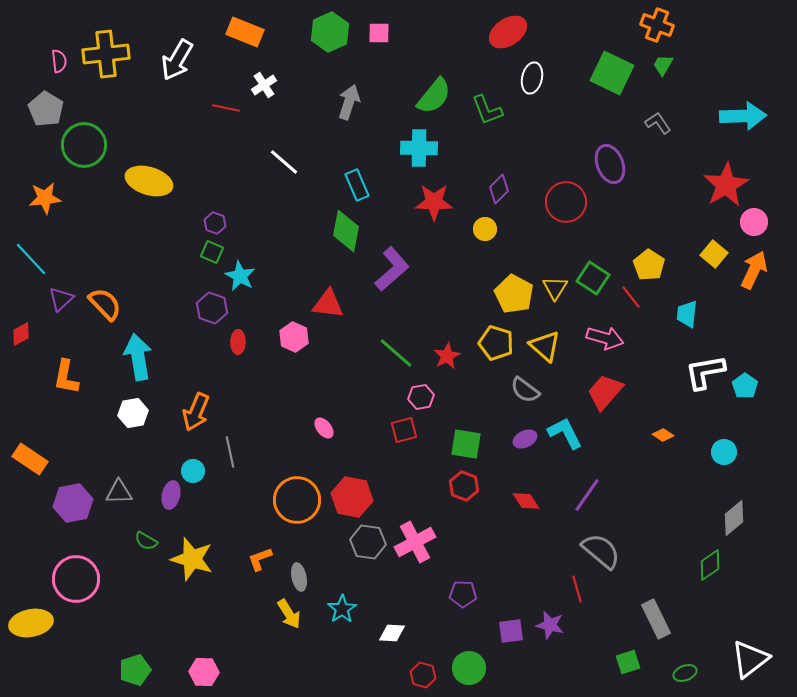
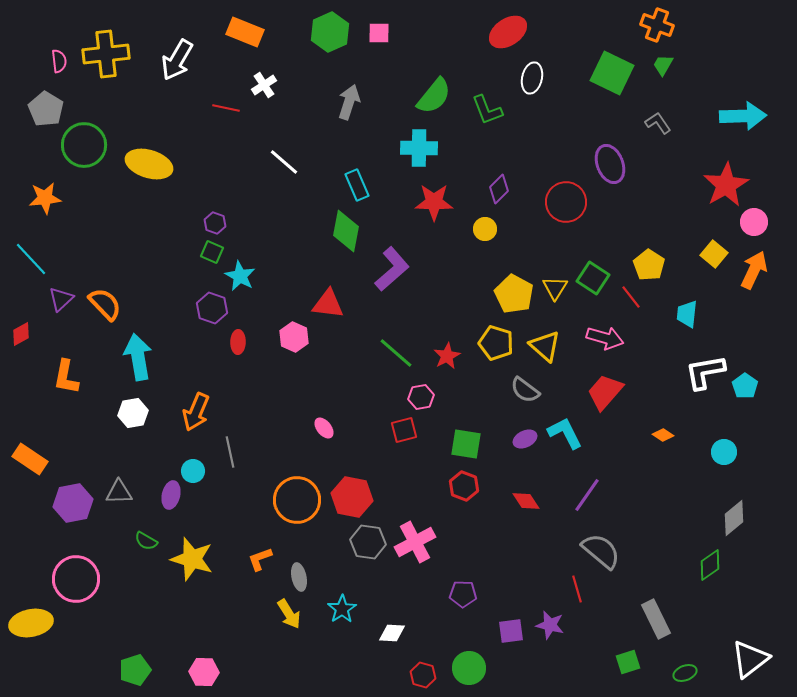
yellow ellipse at (149, 181): moved 17 px up
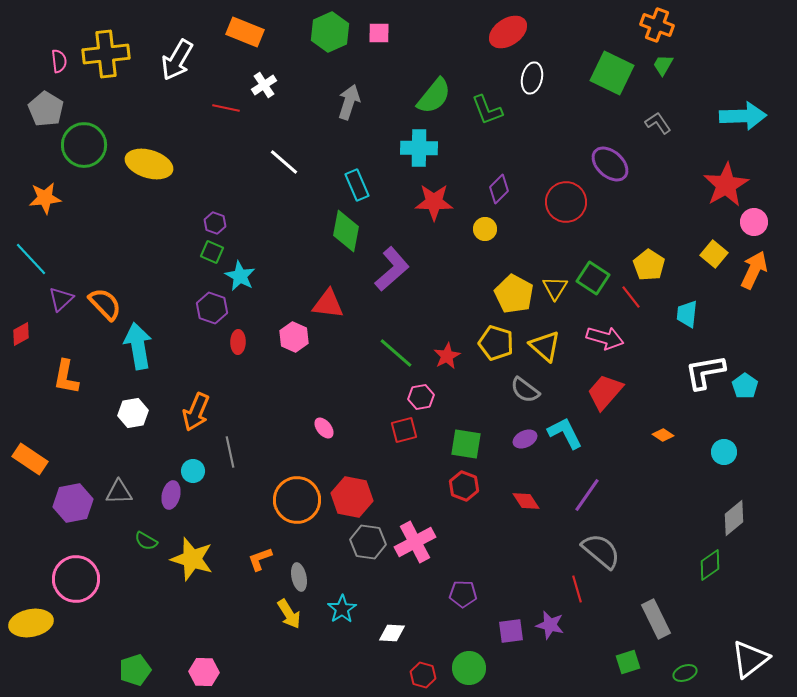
purple ellipse at (610, 164): rotated 27 degrees counterclockwise
cyan arrow at (138, 357): moved 11 px up
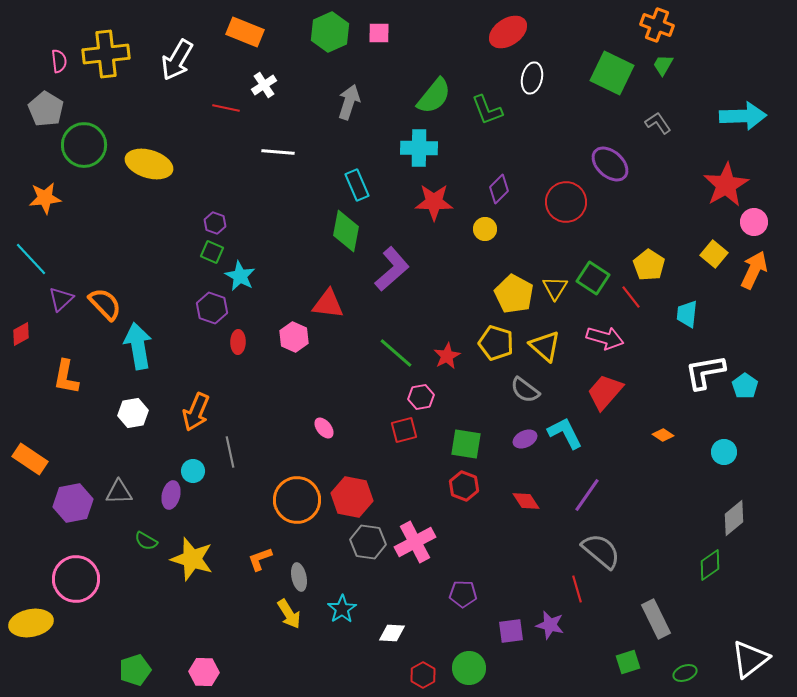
white line at (284, 162): moved 6 px left, 10 px up; rotated 36 degrees counterclockwise
red hexagon at (423, 675): rotated 15 degrees clockwise
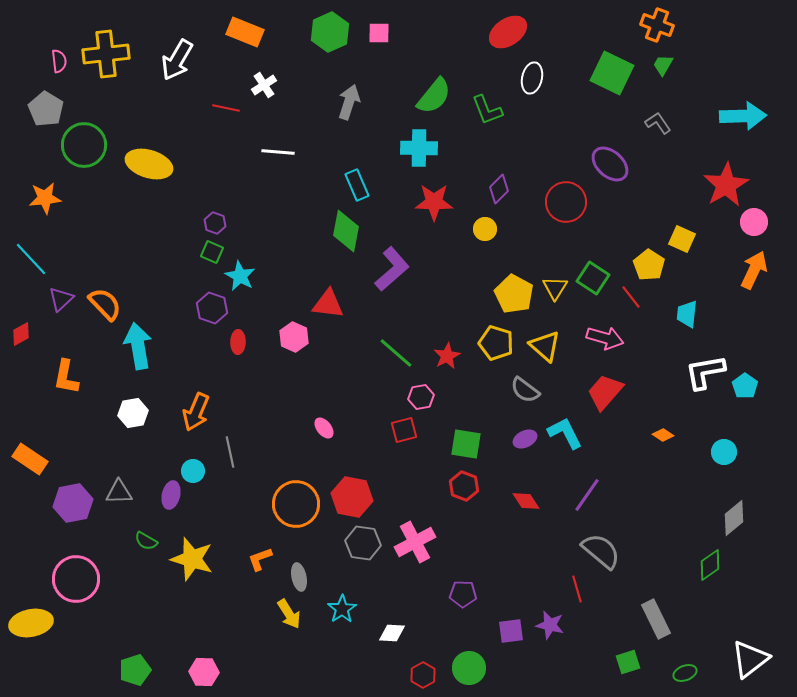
yellow square at (714, 254): moved 32 px left, 15 px up; rotated 16 degrees counterclockwise
orange circle at (297, 500): moved 1 px left, 4 px down
gray hexagon at (368, 542): moved 5 px left, 1 px down
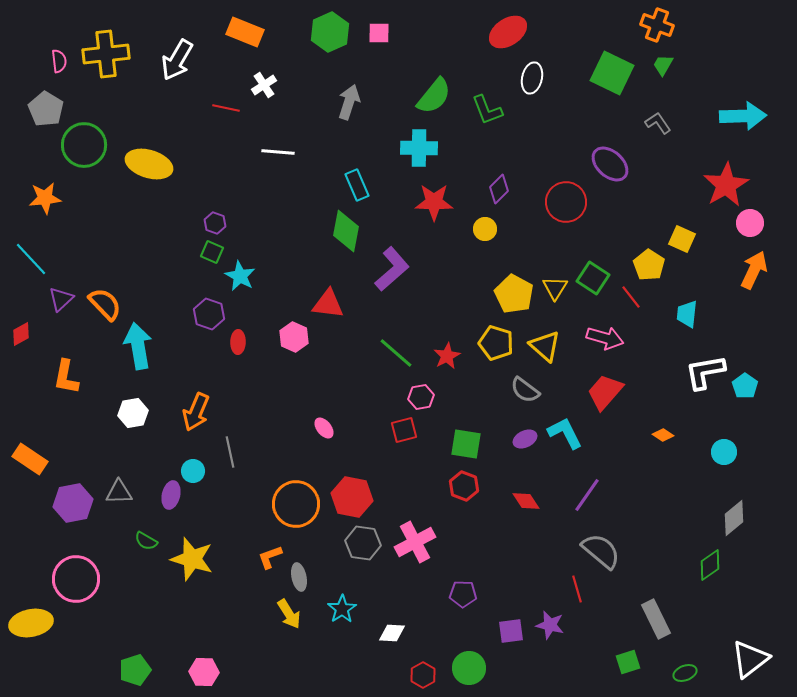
pink circle at (754, 222): moved 4 px left, 1 px down
purple hexagon at (212, 308): moved 3 px left, 6 px down
orange L-shape at (260, 559): moved 10 px right, 2 px up
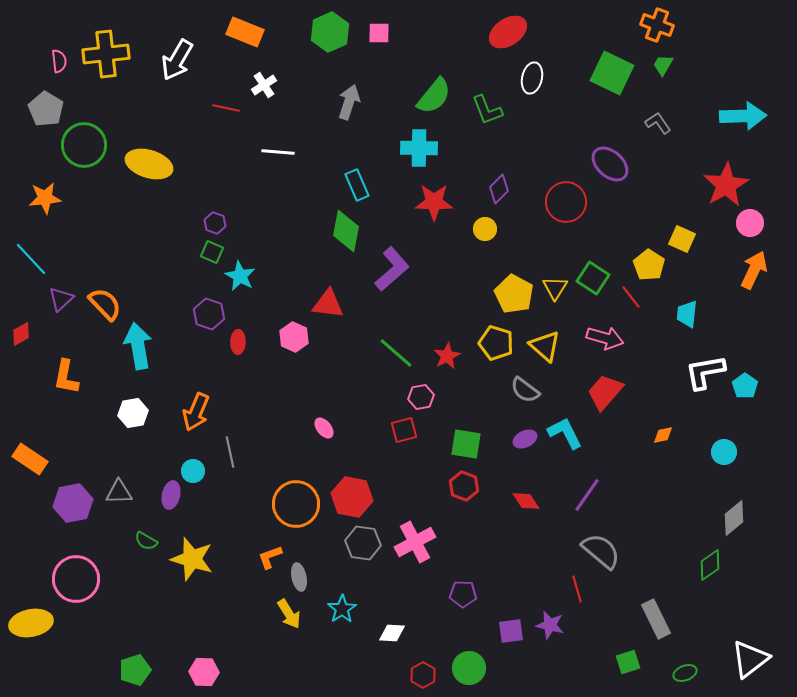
orange diamond at (663, 435): rotated 45 degrees counterclockwise
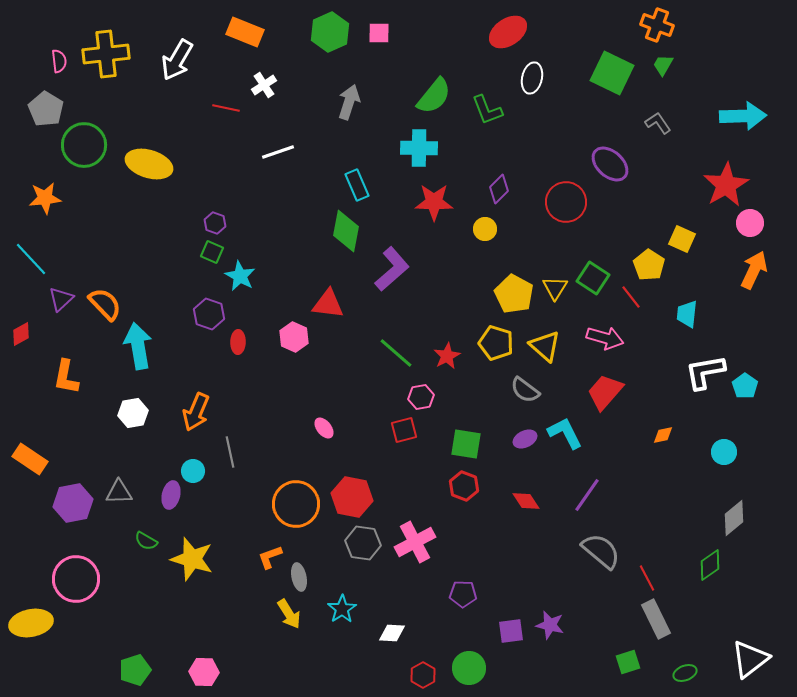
white line at (278, 152): rotated 24 degrees counterclockwise
red line at (577, 589): moved 70 px right, 11 px up; rotated 12 degrees counterclockwise
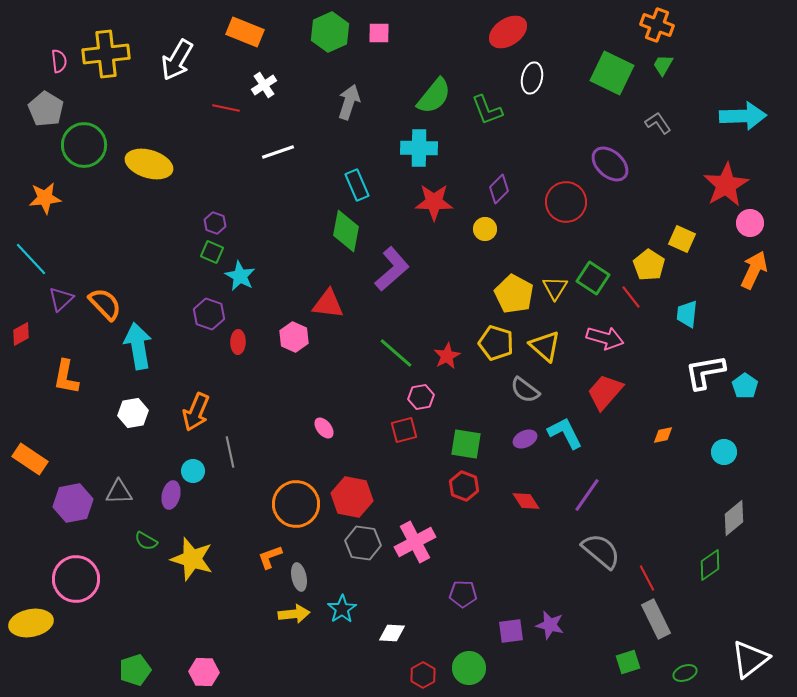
yellow arrow at (289, 614): moved 5 px right; rotated 64 degrees counterclockwise
